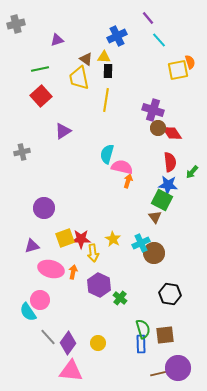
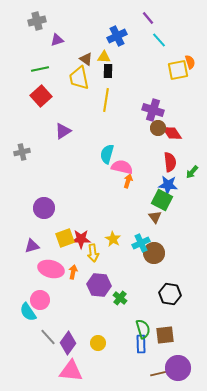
gray cross at (16, 24): moved 21 px right, 3 px up
purple hexagon at (99, 285): rotated 20 degrees counterclockwise
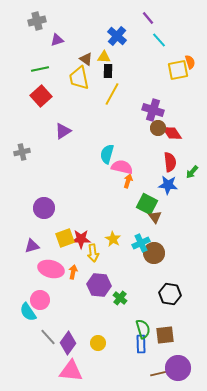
blue cross at (117, 36): rotated 24 degrees counterclockwise
yellow line at (106, 100): moved 6 px right, 6 px up; rotated 20 degrees clockwise
green square at (162, 200): moved 15 px left, 4 px down
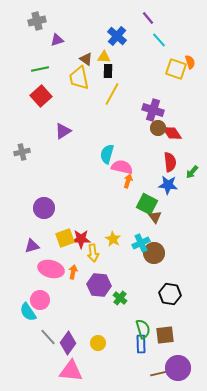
yellow square at (178, 70): moved 2 px left, 1 px up; rotated 30 degrees clockwise
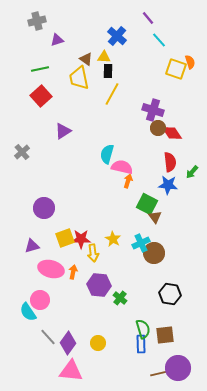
gray cross at (22, 152): rotated 28 degrees counterclockwise
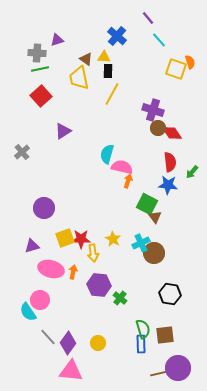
gray cross at (37, 21): moved 32 px down; rotated 18 degrees clockwise
